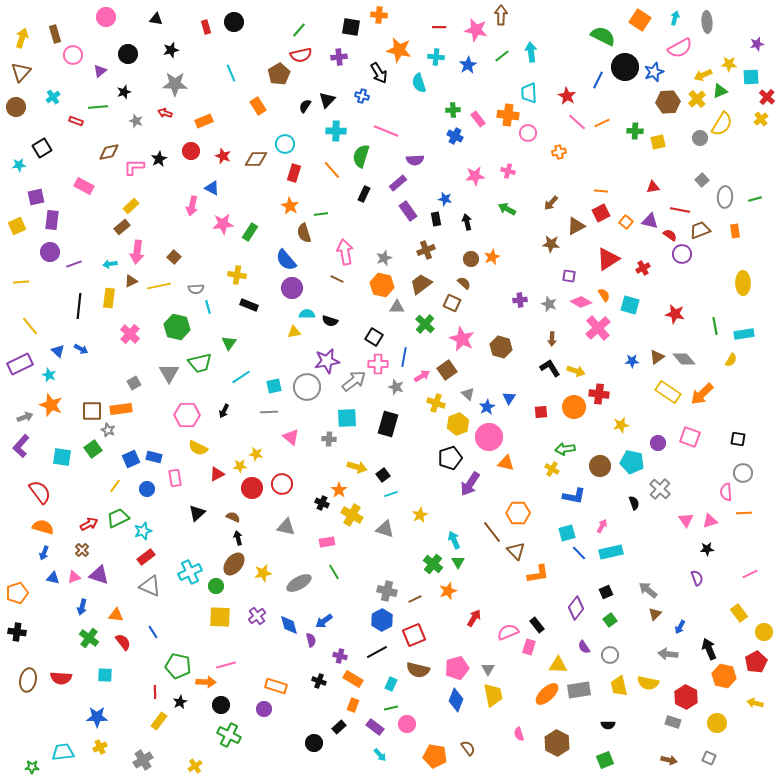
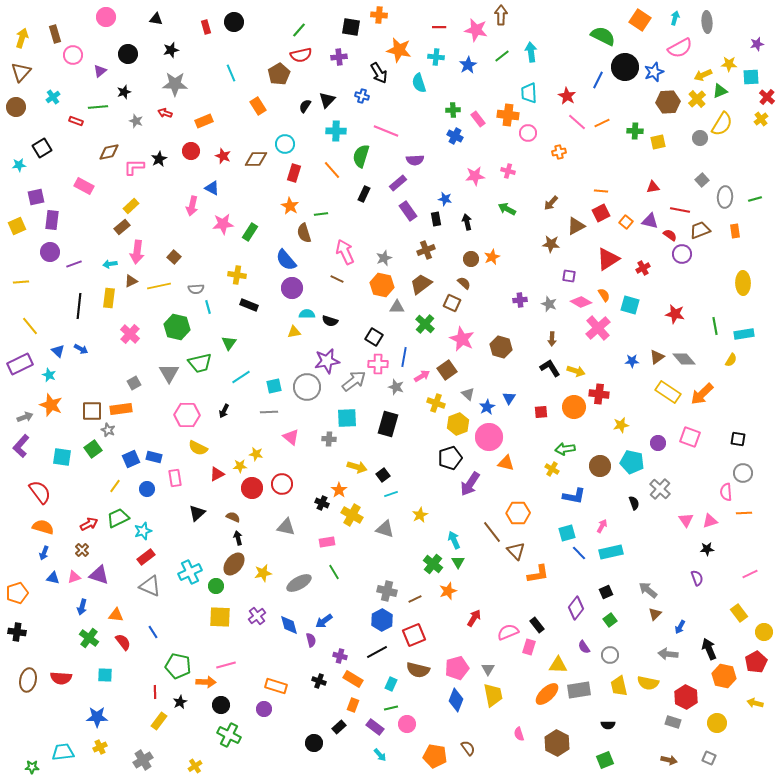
pink arrow at (345, 252): rotated 15 degrees counterclockwise
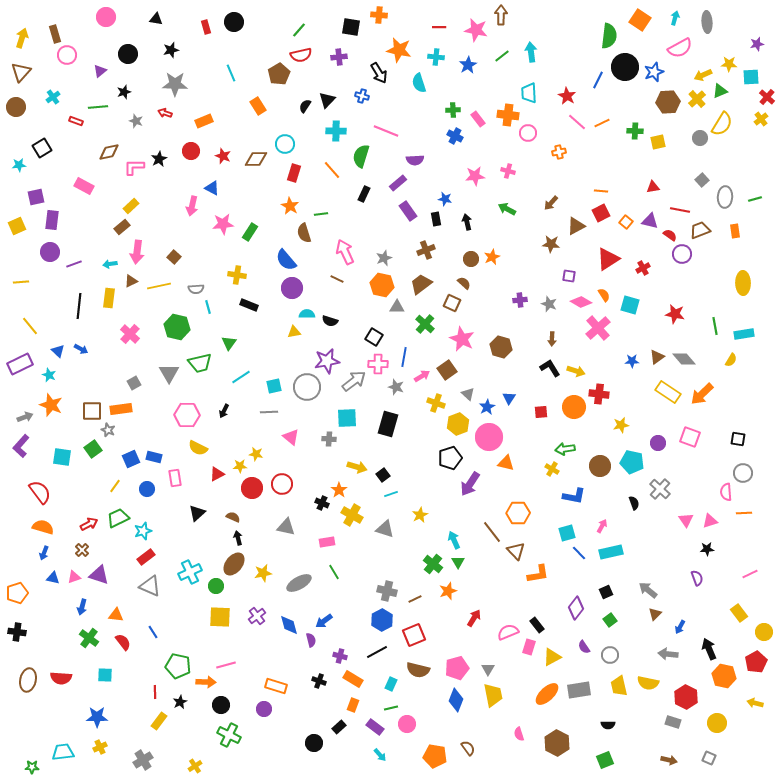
green semicircle at (603, 36): moved 6 px right; rotated 70 degrees clockwise
pink circle at (73, 55): moved 6 px left
yellow triangle at (558, 665): moved 6 px left, 8 px up; rotated 30 degrees counterclockwise
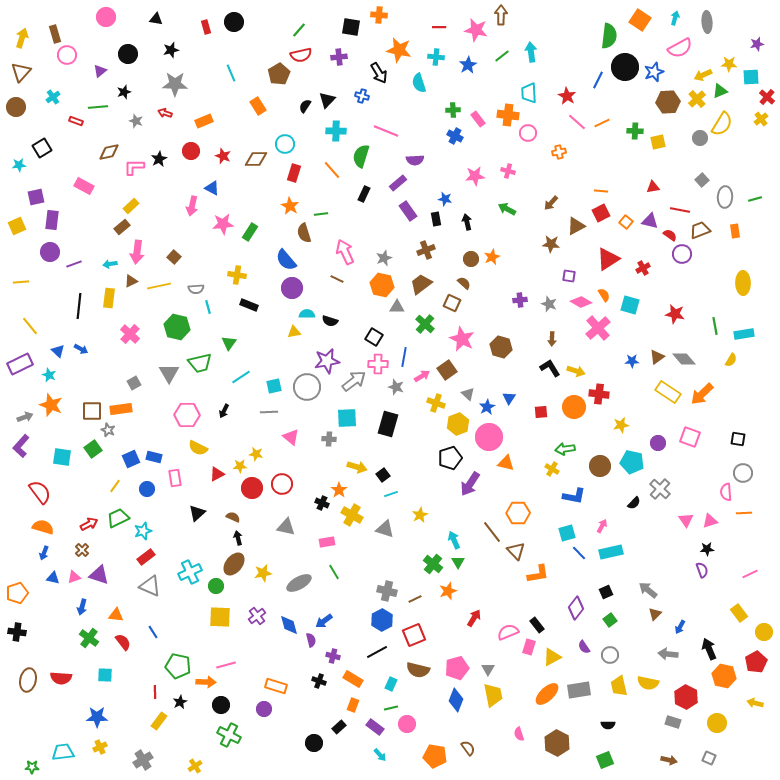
black semicircle at (634, 503): rotated 64 degrees clockwise
purple semicircle at (697, 578): moved 5 px right, 8 px up
purple cross at (340, 656): moved 7 px left
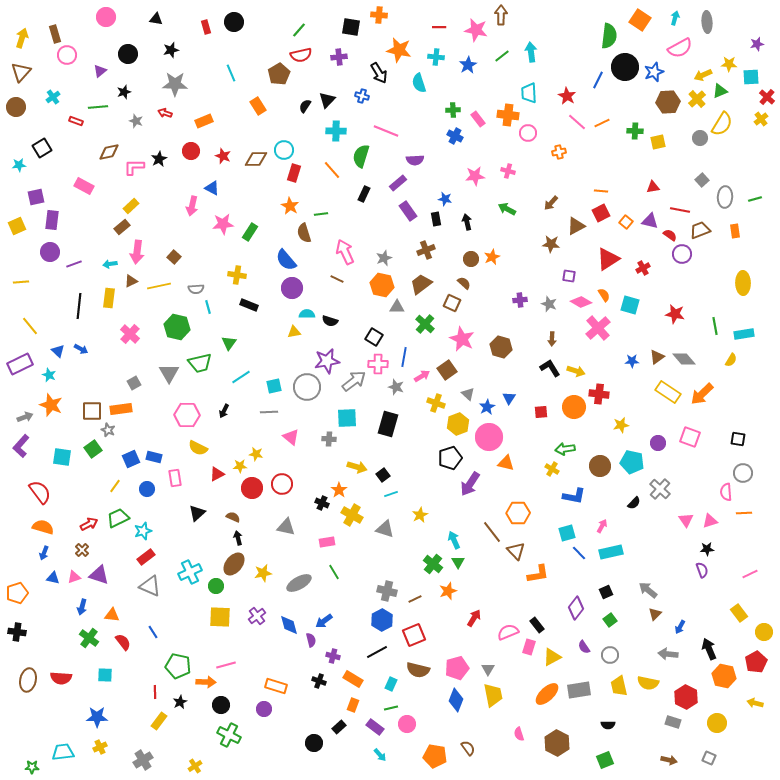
cyan circle at (285, 144): moved 1 px left, 6 px down
orange triangle at (116, 615): moved 4 px left
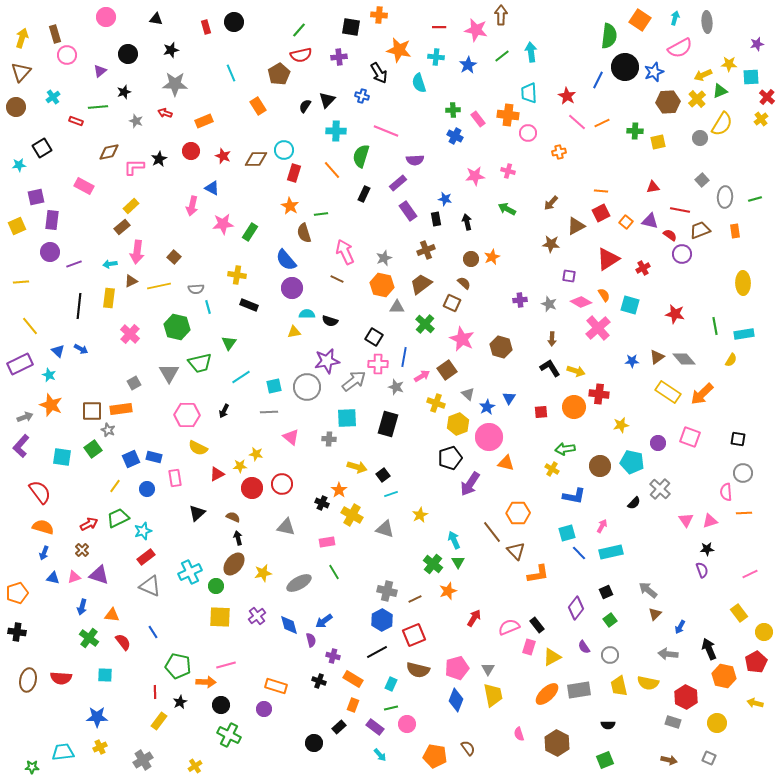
pink semicircle at (508, 632): moved 1 px right, 5 px up
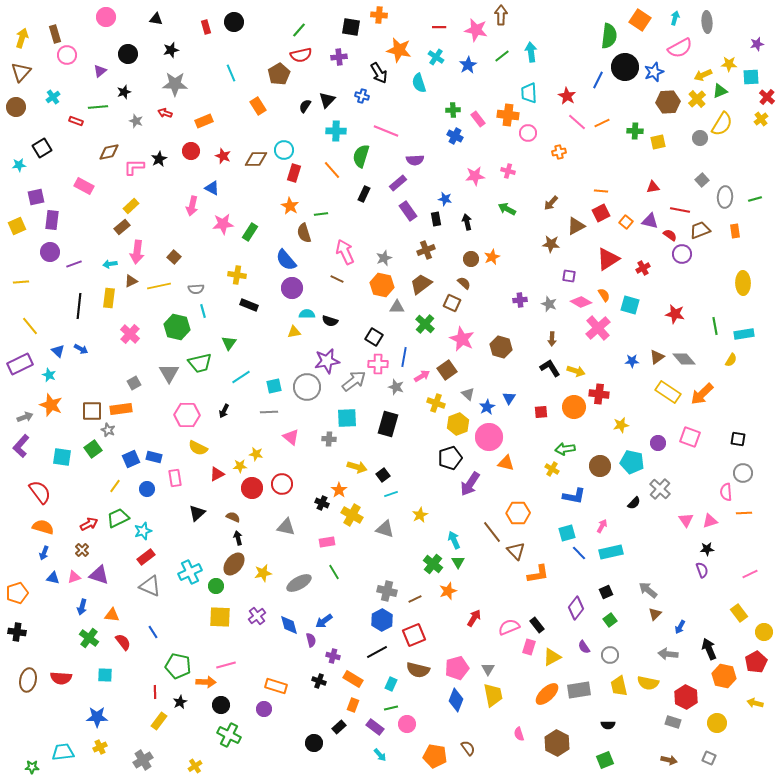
cyan cross at (436, 57): rotated 28 degrees clockwise
cyan line at (208, 307): moved 5 px left, 4 px down
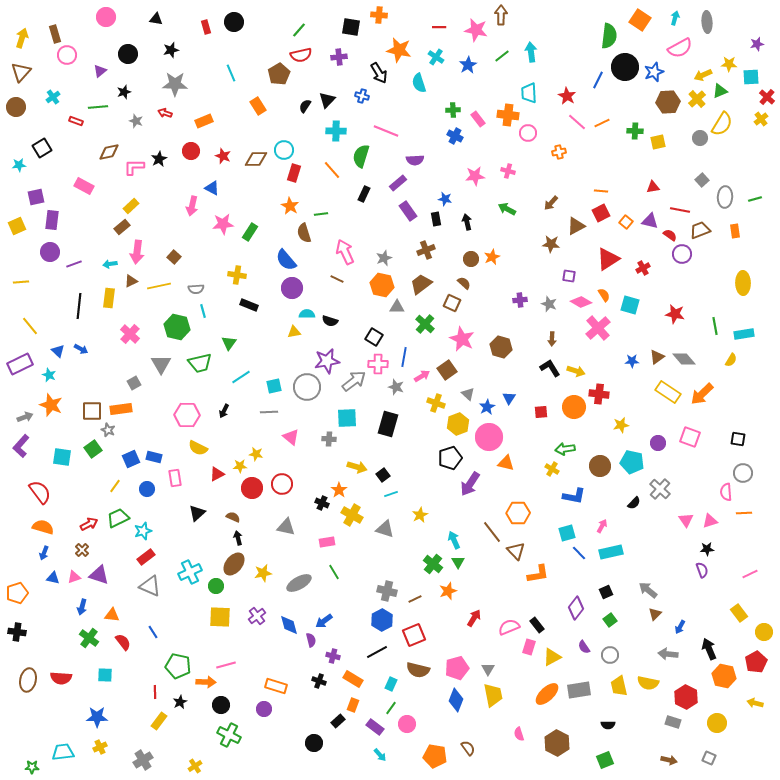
gray triangle at (169, 373): moved 8 px left, 9 px up
green line at (391, 708): rotated 40 degrees counterclockwise
black rectangle at (339, 727): moved 1 px left, 6 px up
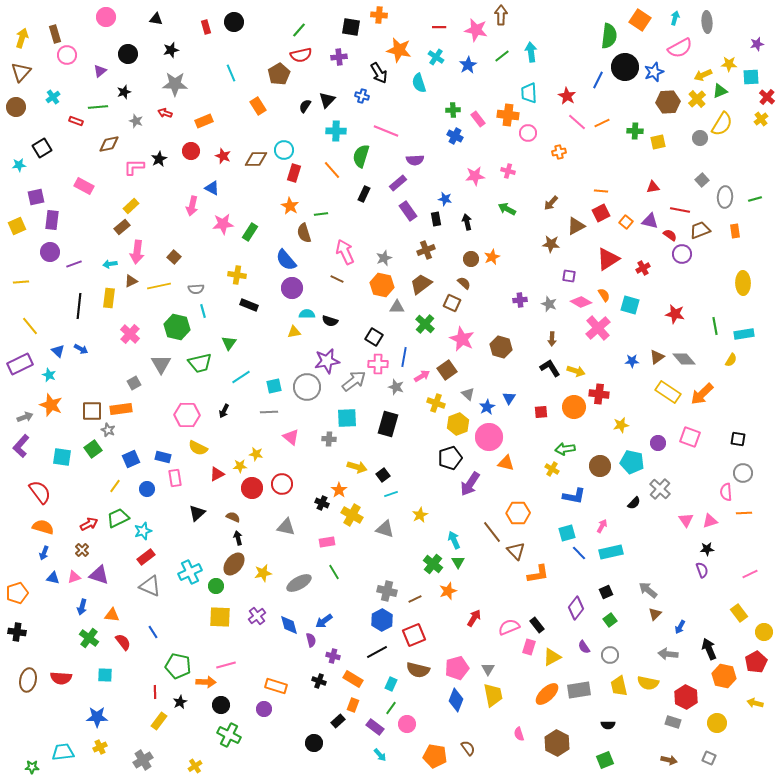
brown diamond at (109, 152): moved 8 px up
blue rectangle at (154, 457): moved 9 px right
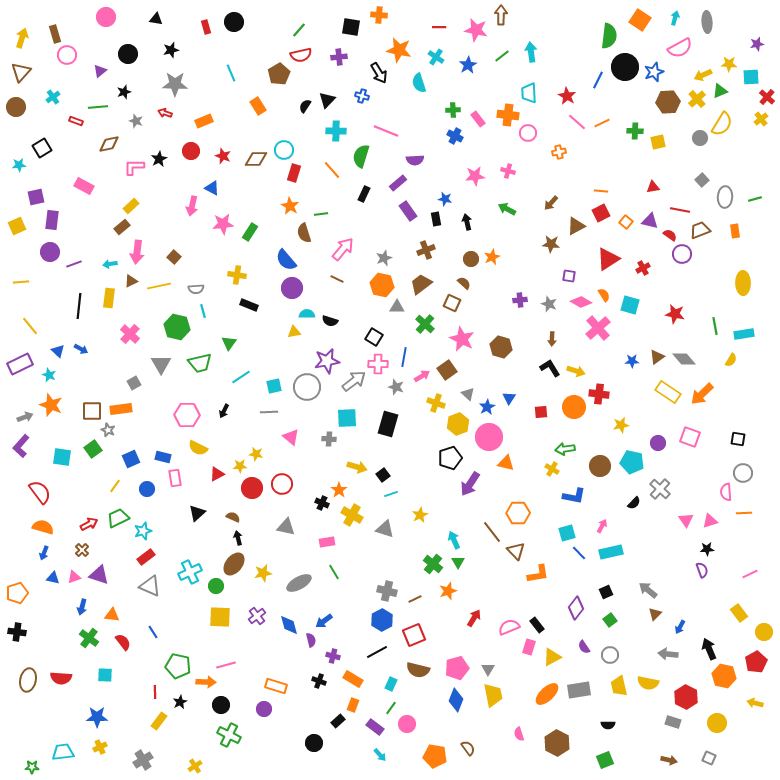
pink arrow at (345, 252): moved 2 px left, 3 px up; rotated 65 degrees clockwise
